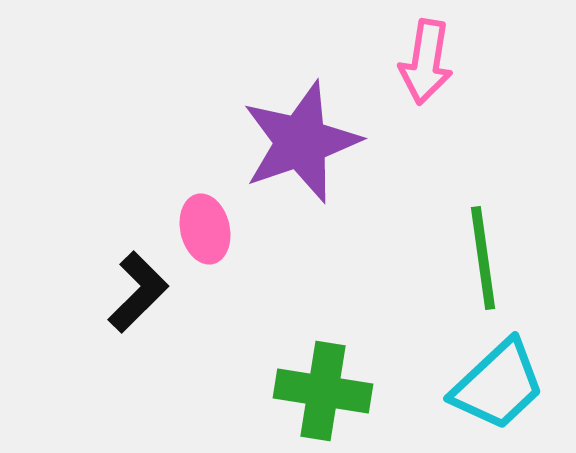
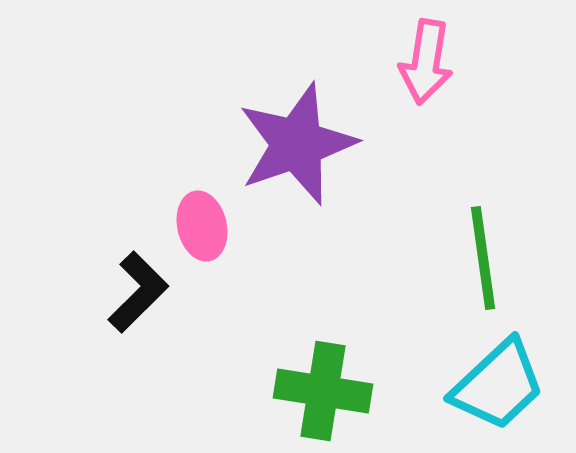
purple star: moved 4 px left, 2 px down
pink ellipse: moved 3 px left, 3 px up
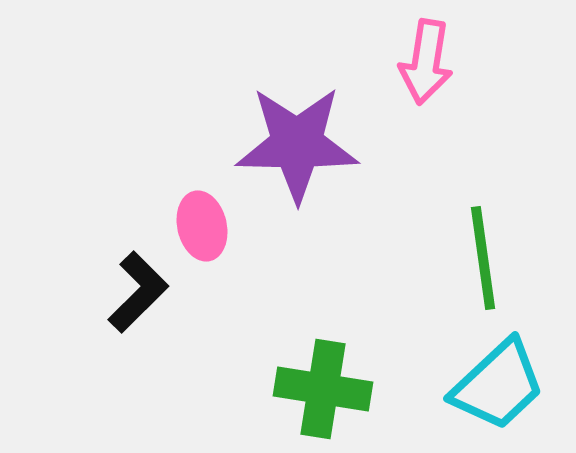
purple star: rotated 20 degrees clockwise
green cross: moved 2 px up
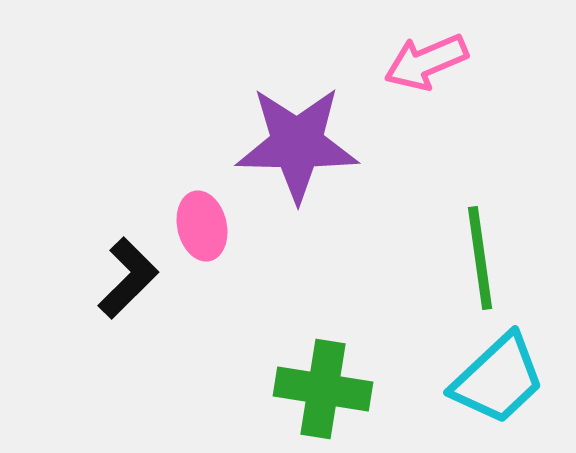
pink arrow: rotated 58 degrees clockwise
green line: moved 3 px left
black L-shape: moved 10 px left, 14 px up
cyan trapezoid: moved 6 px up
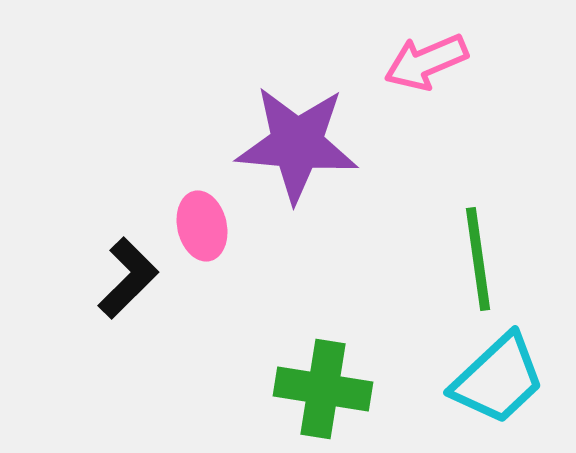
purple star: rotated 4 degrees clockwise
green line: moved 2 px left, 1 px down
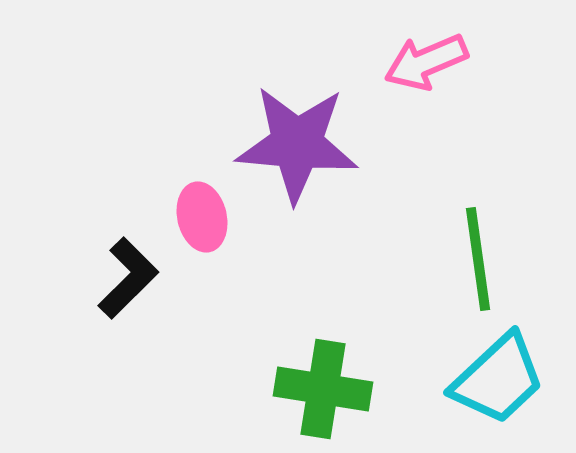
pink ellipse: moved 9 px up
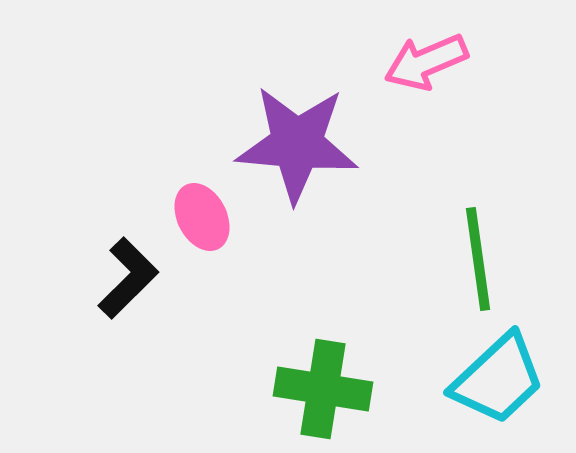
pink ellipse: rotated 14 degrees counterclockwise
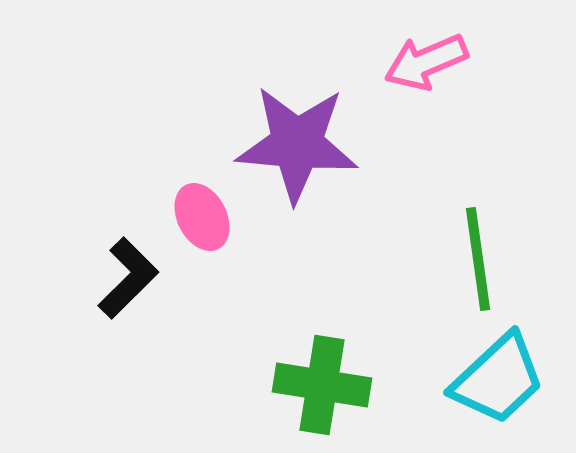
green cross: moved 1 px left, 4 px up
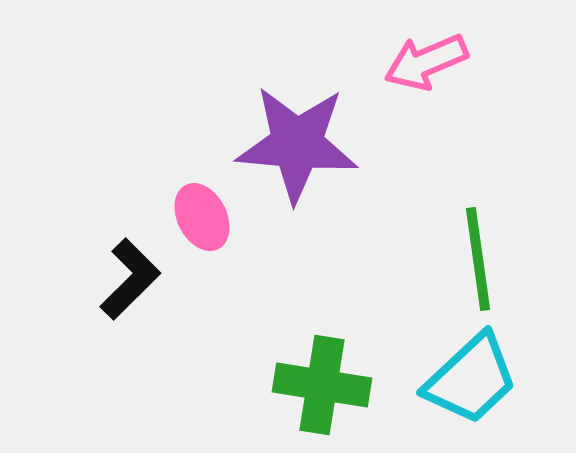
black L-shape: moved 2 px right, 1 px down
cyan trapezoid: moved 27 px left
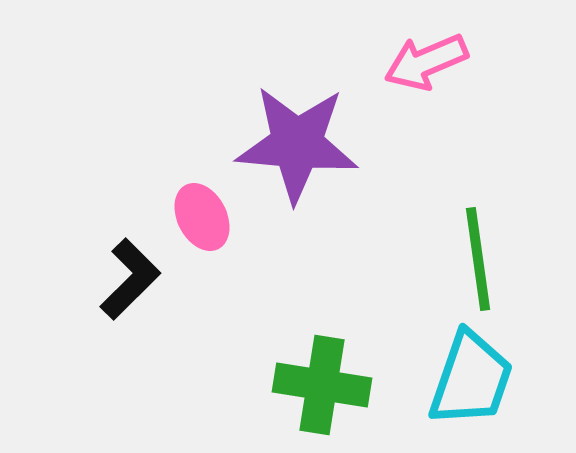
cyan trapezoid: rotated 28 degrees counterclockwise
